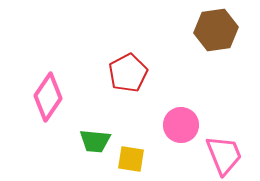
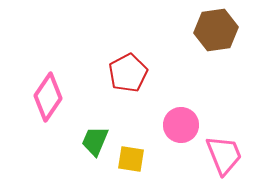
green trapezoid: rotated 108 degrees clockwise
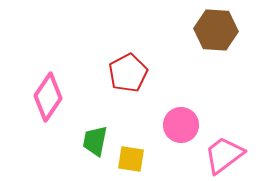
brown hexagon: rotated 12 degrees clockwise
green trapezoid: rotated 12 degrees counterclockwise
pink trapezoid: rotated 105 degrees counterclockwise
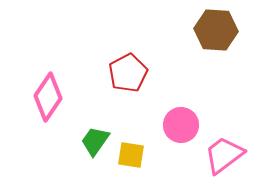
green trapezoid: rotated 24 degrees clockwise
yellow square: moved 4 px up
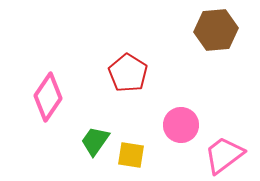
brown hexagon: rotated 9 degrees counterclockwise
red pentagon: rotated 12 degrees counterclockwise
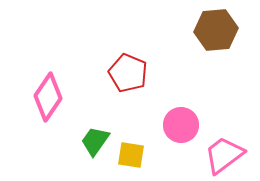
red pentagon: rotated 9 degrees counterclockwise
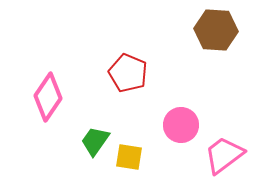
brown hexagon: rotated 9 degrees clockwise
yellow square: moved 2 px left, 2 px down
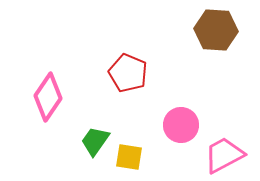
pink trapezoid: rotated 9 degrees clockwise
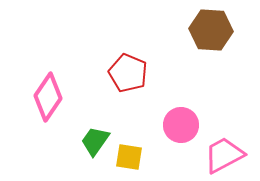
brown hexagon: moved 5 px left
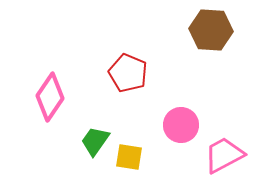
pink diamond: moved 2 px right
